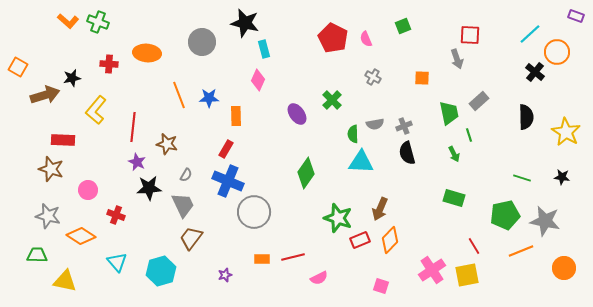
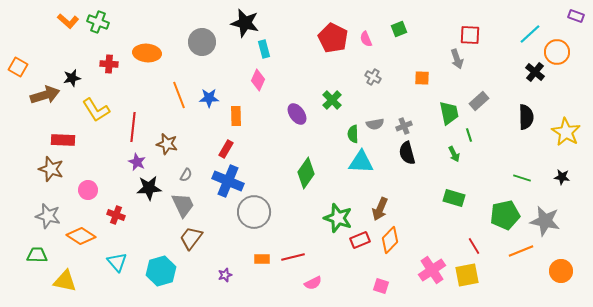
green square at (403, 26): moved 4 px left, 3 px down
yellow L-shape at (96, 110): rotated 72 degrees counterclockwise
orange circle at (564, 268): moved 3 px left, 3 px down
pink semicircle at (319, 278): moved 6 px left, 5 px down
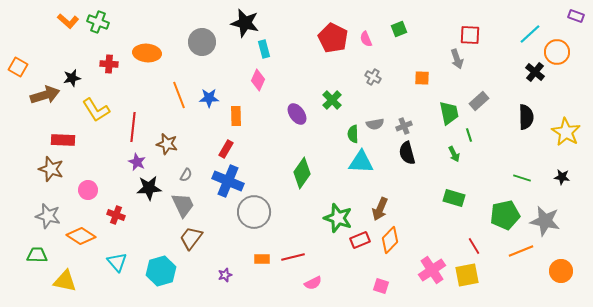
green diamond at (306, 173): moved 4 px left
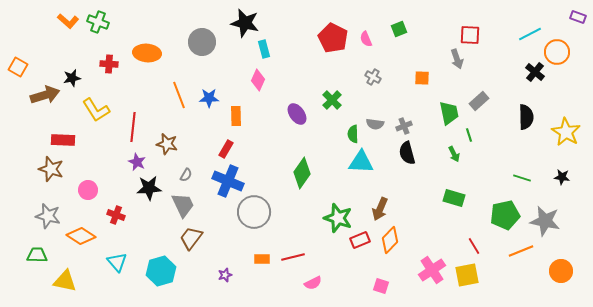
purple rectangle at (576, 16): moved 2 px right, 1 px down
cyan line at (530, 34): rotated 15 degrees clockwise
gray semicircle at (375, 124): rotated 18 degrees clockwise
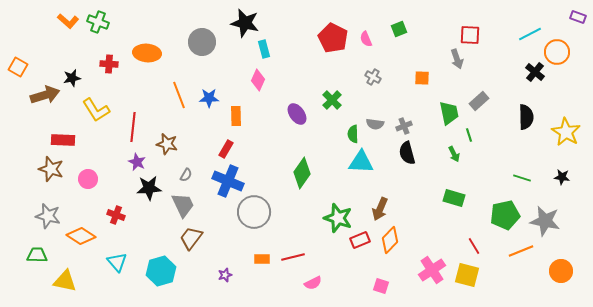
pink circle at (88, 190): moved 11 px up
yellow square at (467, 275): rotated 25 degrees clockwise
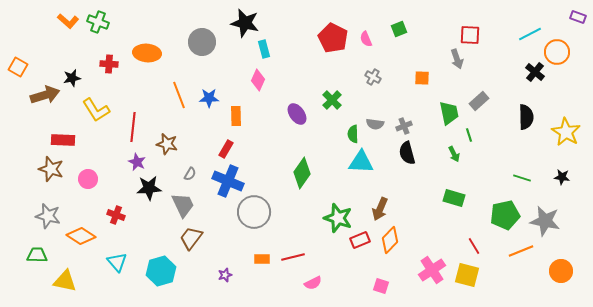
gray semicircle at (186, 175): moved 4 px right, 1 px up
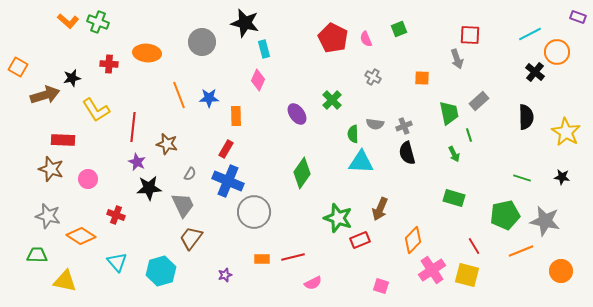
orange diamond at (390, 240): moved 23 px right
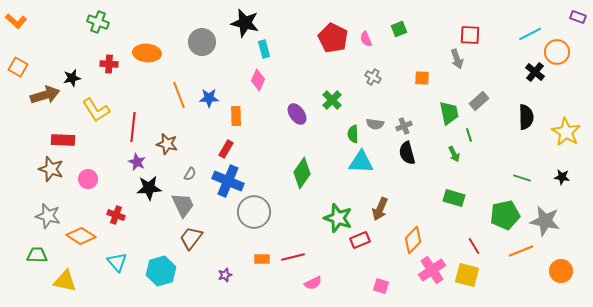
orange L-shape at (68, 21): moved 52 px left
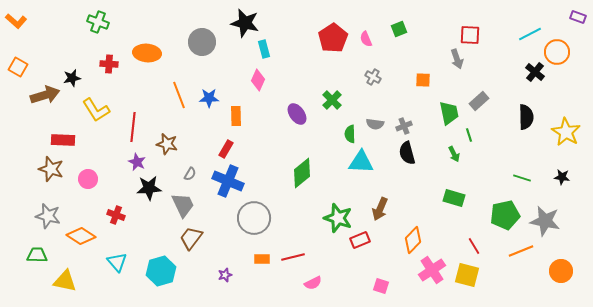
red pentagon at (333, 38): rotated 12 degrees clockwise
orange square at (422, 78): moved 1 px right, 2 px down
green semicircle at (353, 134): moved 3 px left
green diamond at (302, 173): rotated 16 degrees clockwise
gray circle at (254, 212): moved 6 px down
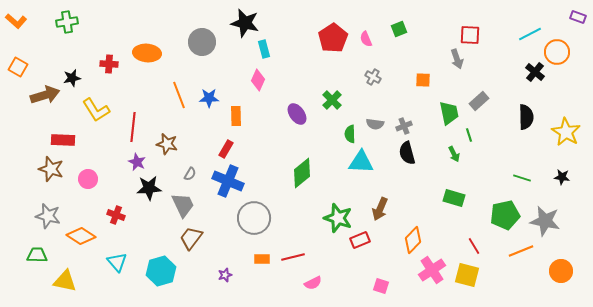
green cross at (98, 22): moved 31 px left; rotated 30 degrees counterclockwise
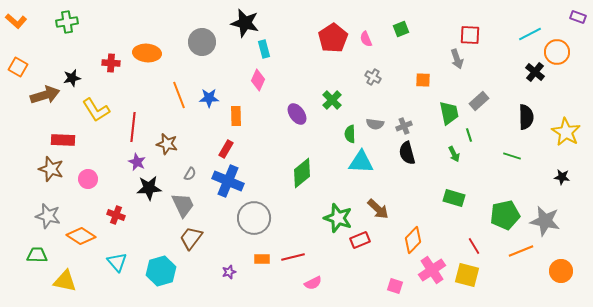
green square at (399, 29): moved 2 px right
red cross at (109, 64): moved 2 px right, 1 px up
green line at (522, 178): moved 10 px left, 22 px up
brown arrow at (380, 209): moved 2 px left; rotated 70 degrees counterclockwise
purple star at (225, 275): moved 4 px right, 3 px up
pink square at (381, 286): moved 14 px right
